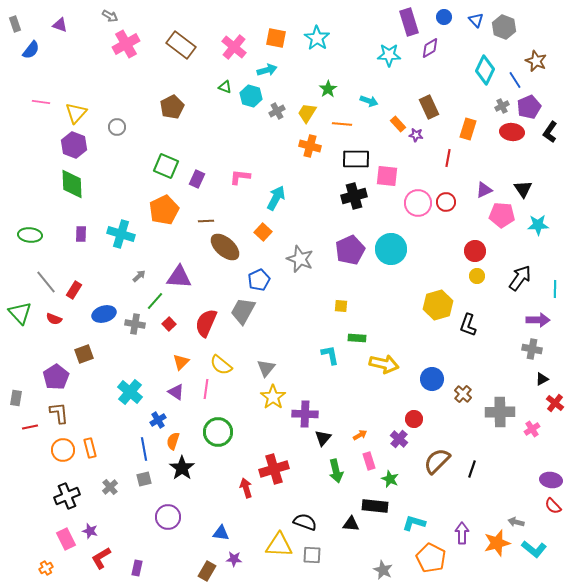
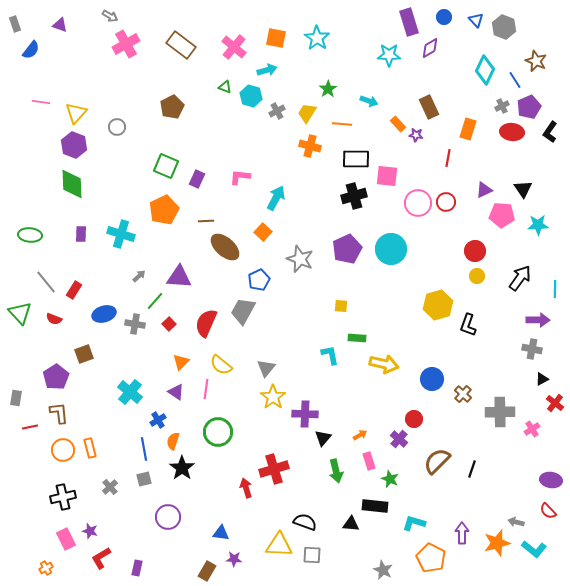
purple pentagon at (350, 250): moved 3 px left, 1 px up
black cross at (67, 496): moved 4 px left, 1 px down; rotated 10 degrees clockwise
red semicircle at (553, 506): moved 5 px left, 5 px down
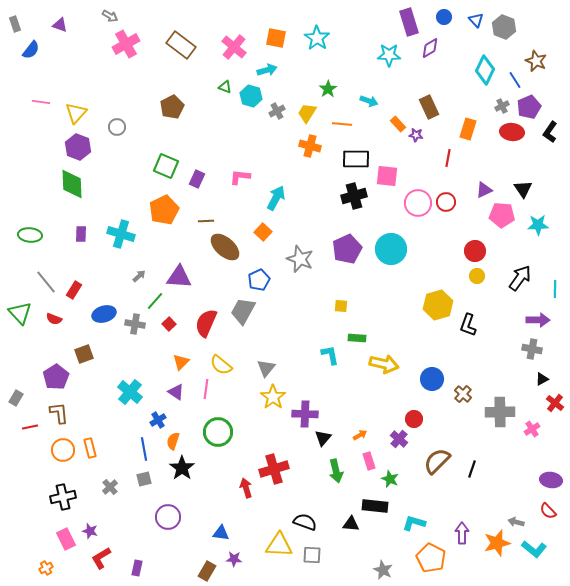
purple hexagon at (74, 145): moved 4 px right, 2 px down
gray rectangle at (16, 398): rotated 21 degrees clockwise
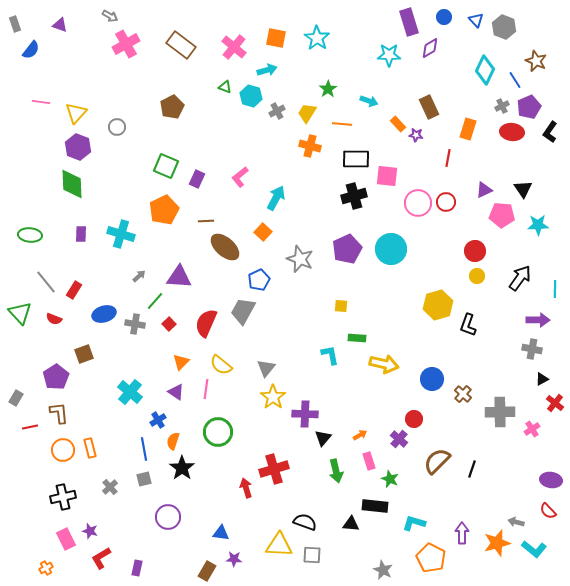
pink L-shape at (240, 177): rotated 45 degrees counterclockwise
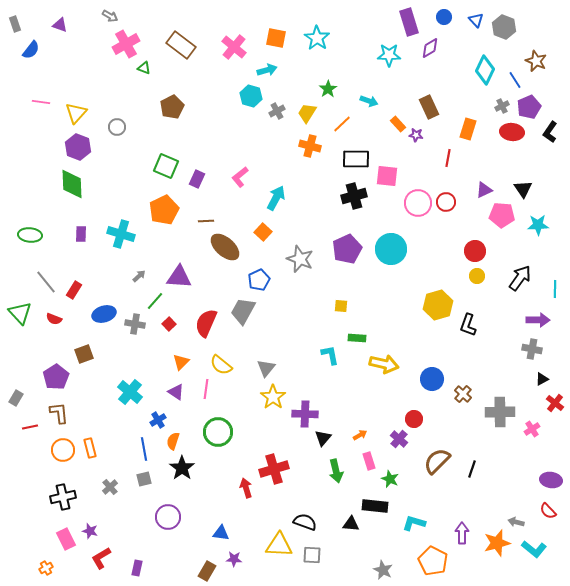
green triangle at (225, 87): moved 81 px left, 19 px up
orange line at (342, 124): rotated 48 degrees counterclockwise
orange pentagon at (431, 558): moved 2 px right, 3 px down
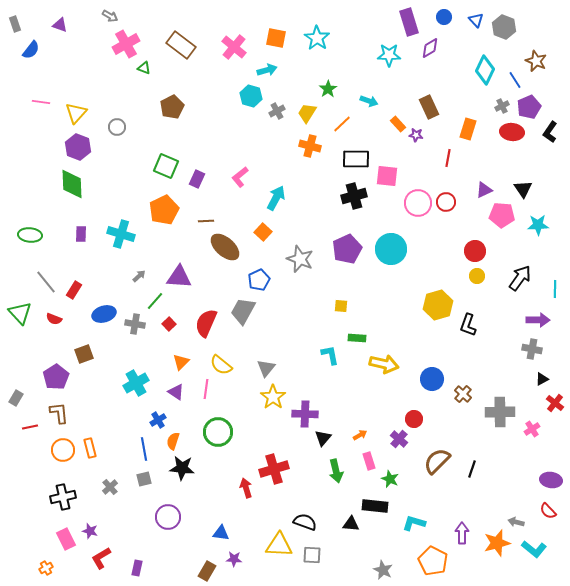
cyan cross at (130, 392): moved 6 px right, 9 px up; rotated 20 degrees clockwise
black star at (182, 468): rotated 30 degrees counterclockwise
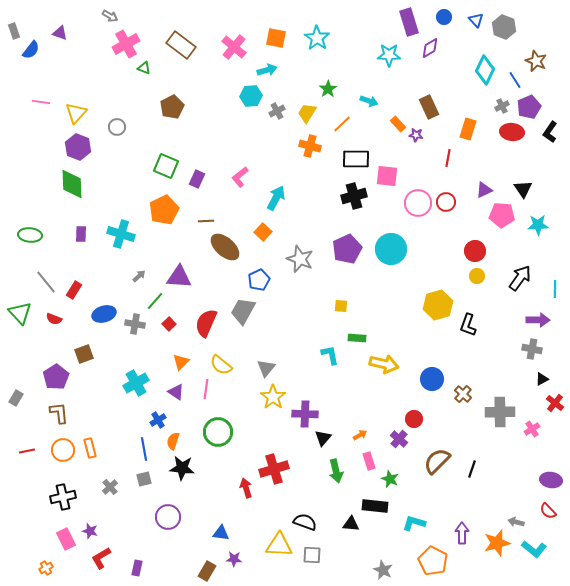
gray rectangle at (15, 24): moved 1 px left, 7 px down
purple triangle at (60, 25): moved 8 px down
cyan hexagon at (251, 96): rotated 20 degrees counterclockwise
red line at (30, 427): moved 3 px left, 24 px down
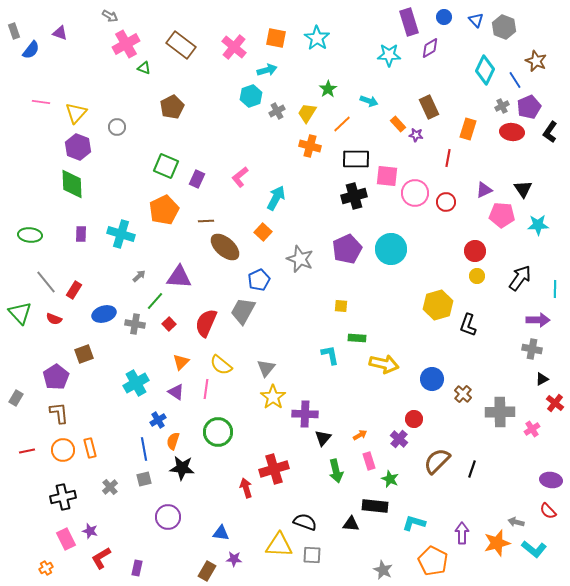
cyan hexagon at (251, 96): rotated 15 degrees counterclockwise
pink circle at (418, 203): moved 3 px left, 10 px up
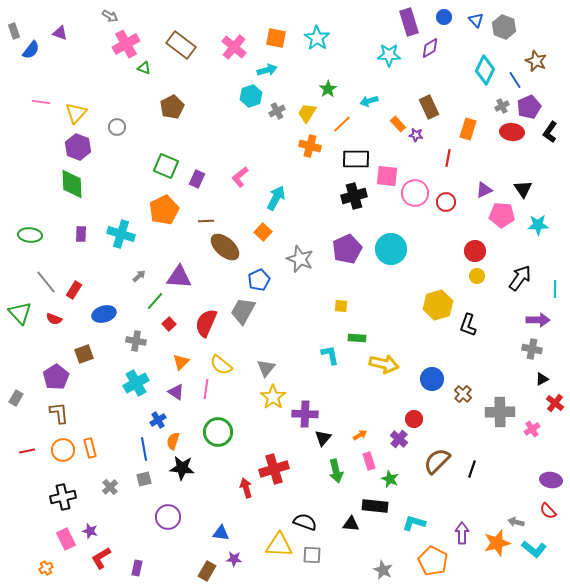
cyan arrow at (369, 101): rotated 144 degrees clockwise
gray cross at (135, 324): moved 1 px right, 17 px down
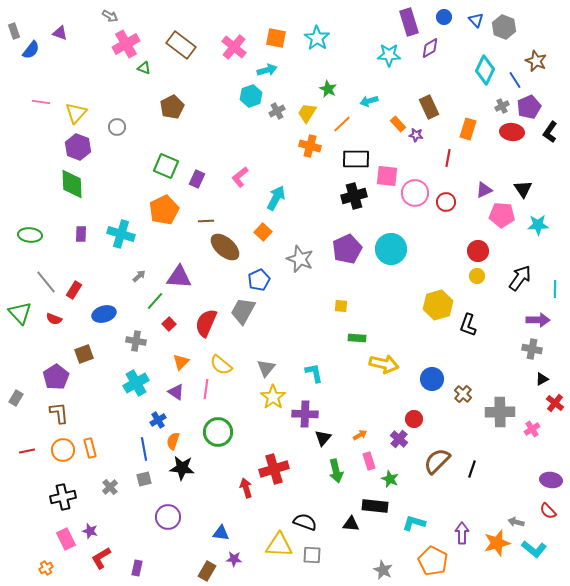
green star at (328, 89): rotated 12 degrees counterclockwise
red circle at (475, 251): moved 3 px right
cyan L-shape at (330, 355): moved 16 px left, 18 px down
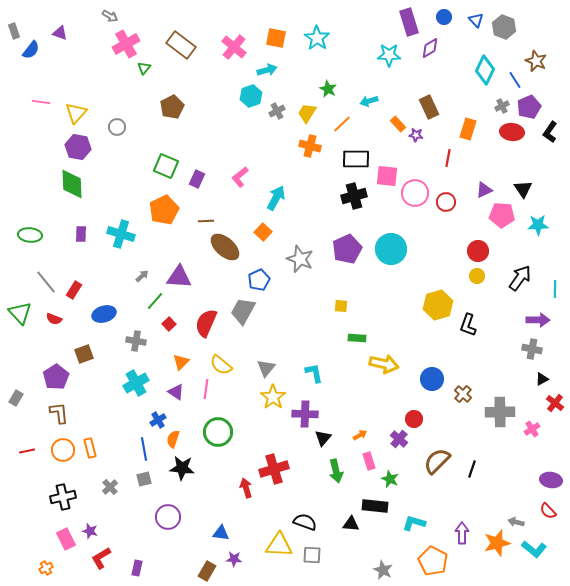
green triangle at (144, 68): rotated 48 degrees clockwise
purple hexagon at (78, 147): rotated 10 degrees counterclockwise
gray arrow at (139, 276): moved 3 px right
orange semicircle at (173, 441): moved 2 px up
